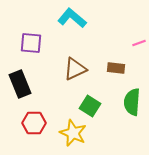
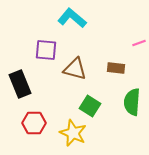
purple square: moved 15 px right, 7 px down
brown triangle: rotated 40 degrees clockwise
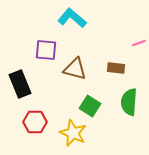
green semicircle: moved 3 px left
red hexagon: moved 1 px right, 1 px up
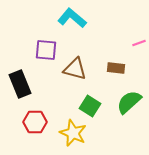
green semicircle: rotated 44 degrees clockwise
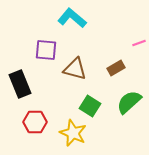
brown rectangle: rotated 36 degrees counterclockwise
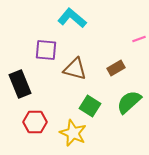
pink line: moved 4 px up
